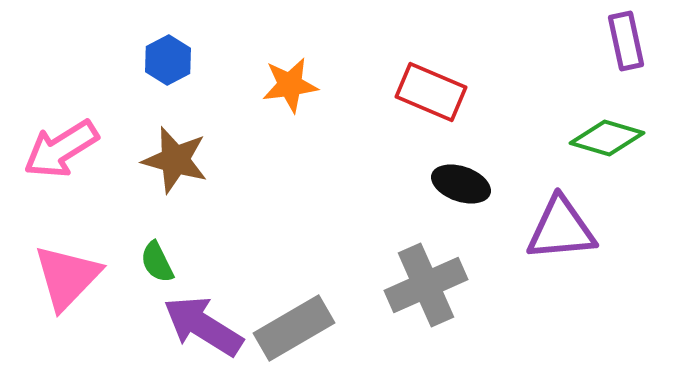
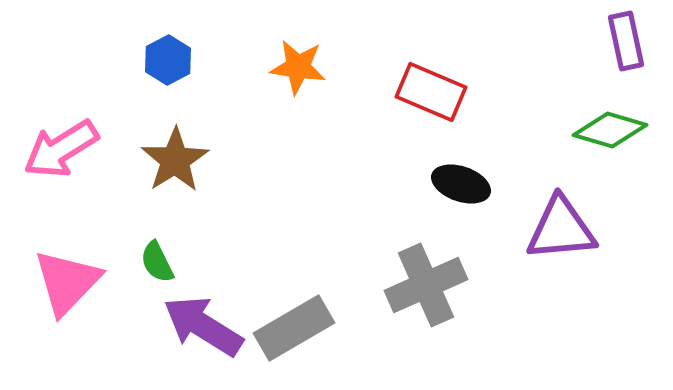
orange star: moved 8 px right, 18 px up; rotated 16 degrees clockwise
green diamond: moved 3 px right, 8 px up
brown star: rotated 24 degrees clockwise
pink triangle: moved 5 px down
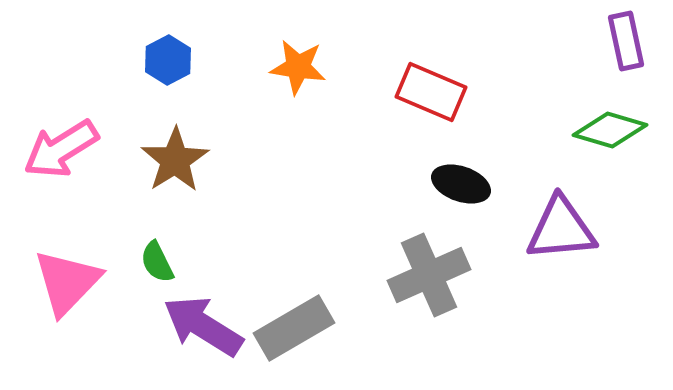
gray cross: moved 3 px right, 10 px up
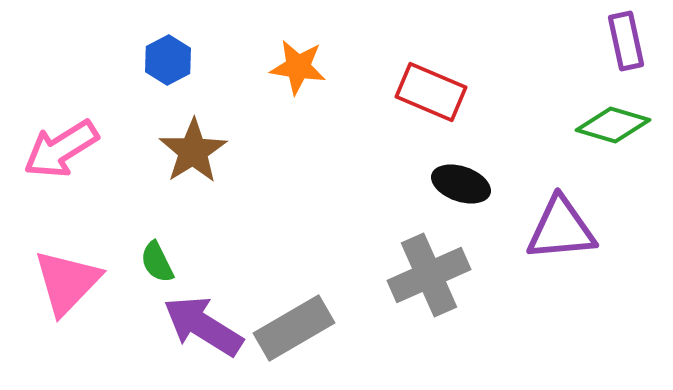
green diamond: moved 3 px right, 5 px up
brown star: moved 18 px right, 9 px up
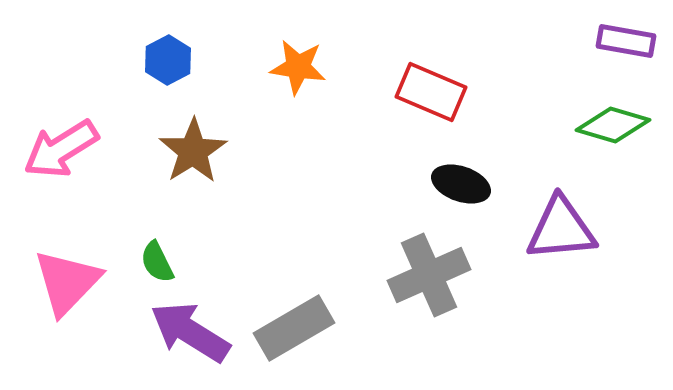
purple rectangle: rotated 68 degrees counterclockwise
purple arrow: moved 13 px left, 6 px down
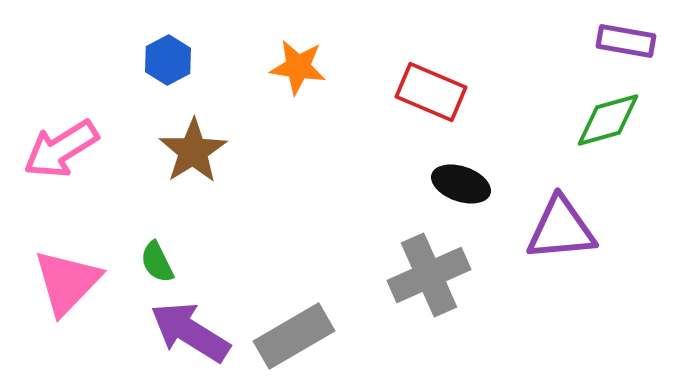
green diamond: moved 5 px left, 5 px up; rotated 32 degrees counterclockwise
gray rectangle: moved 8 px down
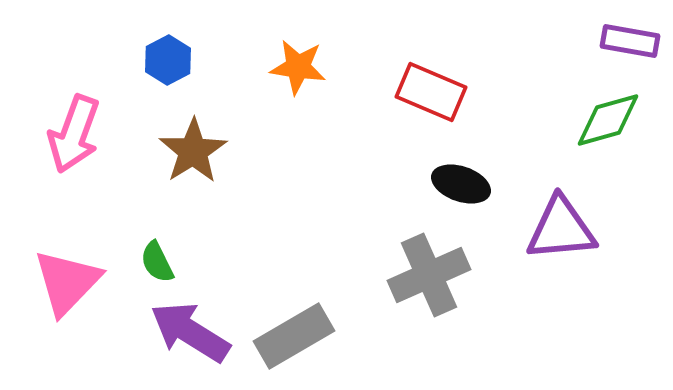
purple rectangle: moved 4 px right
pink arrow: moved 13 px right, 15 px up; rotated 38 degrees counterclockwise
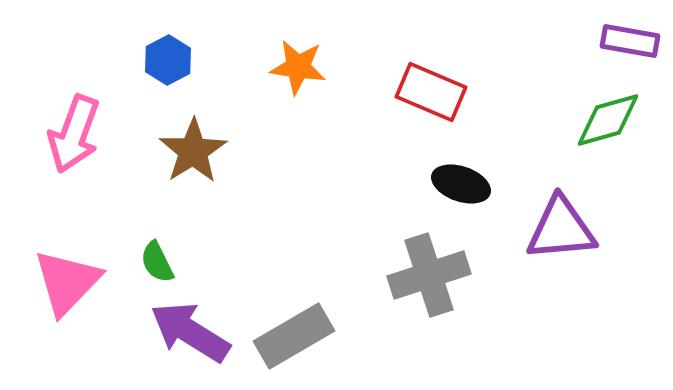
gray cross: rotated 6 degrees clockwise
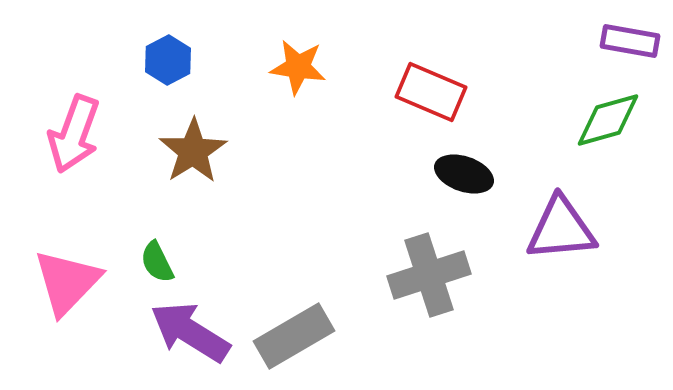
black ellipse: moved 3 px right, 10 px up
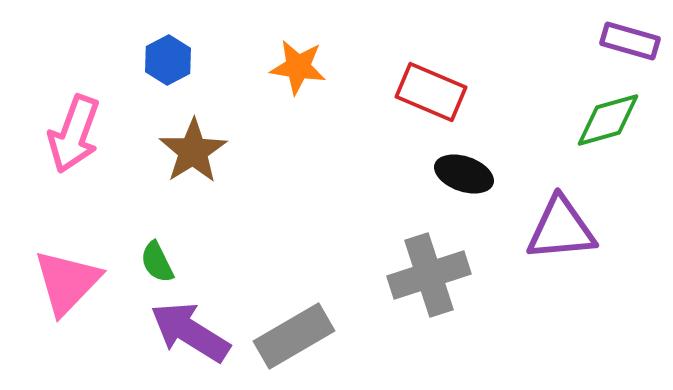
purple rectangle: rotated 6 degrees clockwise
